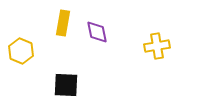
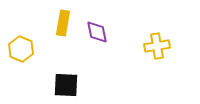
yellow hexagon: moved 2 px up
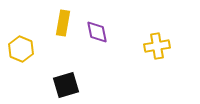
black square: rotated 20 degrees counterclockwise
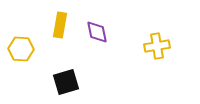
yellow rectangle: moved 3 px left, 2 px down
yellow hexagon: rotated 20 degrees counterclockwise
black square: moved 3 px up
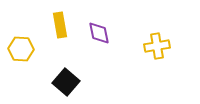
yellow rectangle: rotated 20 degrees counterclockwise
purple diamond: moved 2 px right, 1 px down
black square: rotated 32 degrees counterclockwise
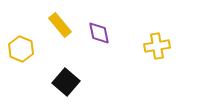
yellow rectangle: rotated 30 degrees counterclockwise
yellow hexagon: rotated 20 degrees clockwise
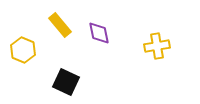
yellow hexagon: moved 2 px right, 1 px down
black square: rotated 16 degrees counterclockwise
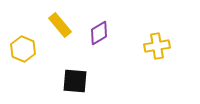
purple diamond: rotated 70 degrees clockwise
yellow hexagon: moved 1 px up
black square: moved 9 px right, 1 px up; rotated 20 degrees counterclockwise
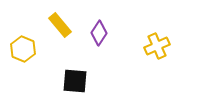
purple diamond: rotated 25 degrees counterclockwise
yellow cross: rotated 15 degrees counterclockwise
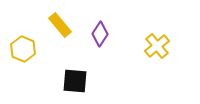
purple diamond: moved 1 px right, 1 px down
yellow cross: rotated 15 degrees counterclockwise
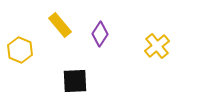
yellow hexagon: moved 3 px left, 1 px down
black square: rotated 8 degrees counterclockwise
